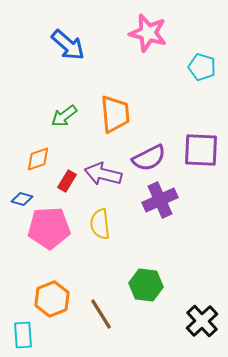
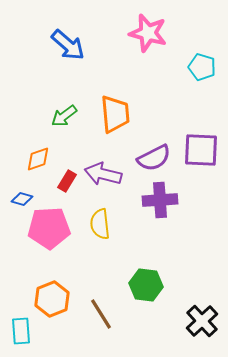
purple semicircle: moved 5 px right
purple cross: rotated 20 degrees clockwise
cyan rectangle: moved 2 px left, 4 px up
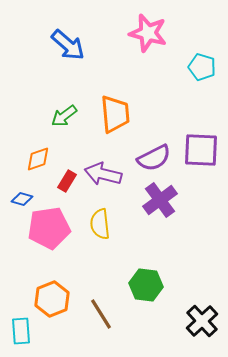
purple cross: rotated 32 degrees counterclockwise
pink pentagon: rotated 6 degrees counterclockwise
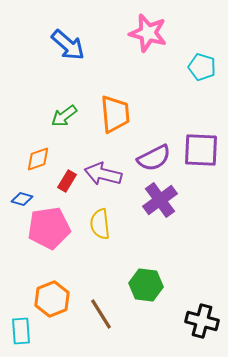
black cross: rotated 32 degrees counterclockwise
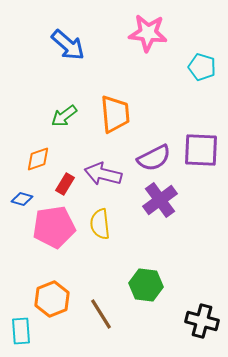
pink star: rotated 9 degrees counterclockwise
red rectangle: moved 2 px left, 3 px down
pink pentagon: moved 5 px right, 1 px up
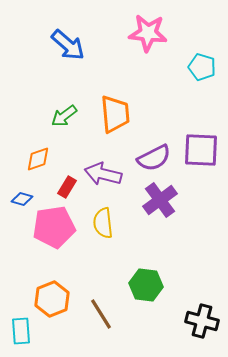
red rectangle: moved 2 px right, 3 px down
yellow semicircle: moved 3 px right, 1 px up
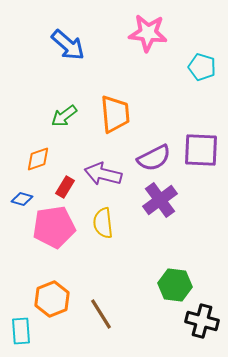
red rectangle: moved 2 px left
green hexagon: moved 29 px right
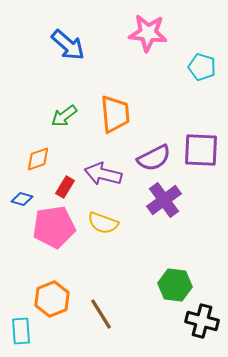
purple cross: moved 4 px right
yellow semicircle: rotated 64 degrees counterclockwise
